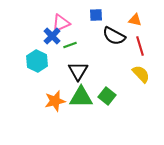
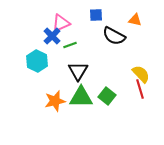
red line: moved 43 px down
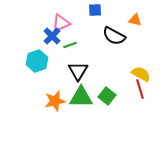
blue square: moved 1 px left, 5 px up
cyan hexagon: rotated 15 degrees clockwise
yellow semicircle: rotated 18 degrees counterclockwise
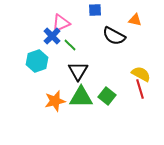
green line: rotated 64 degrees clockwise
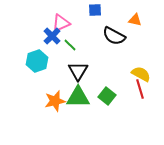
green triangle: moved 3 px left
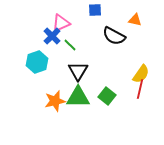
cyan hexagon: moved 1 px down
yellow semicircle: rotated 96 degrees clockwise
red line: rotated 30 degrees clockwise
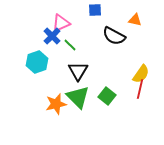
green triangle: rotated 45 degrees clockwise
orange star: moved 1 px right, 3 px down
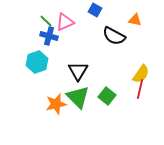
blue square: rotated 32 degrees clockwise
pink triangle: moved 4 px right, 1 px up
blue cross: moved 3 px left; rotated 30 degrees counterclockwise
green line: moved 24 px left, 24 px up
